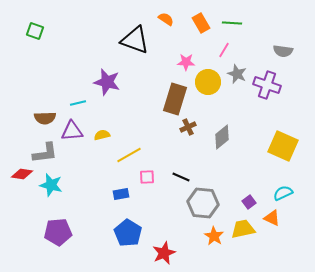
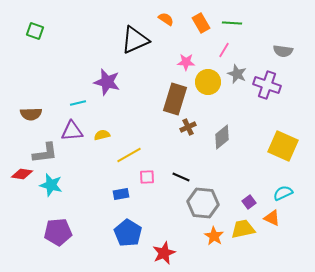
black triangle: rotated 44 degrees counterclockwise
brown semicircle: moved 14 px left, 4 px up
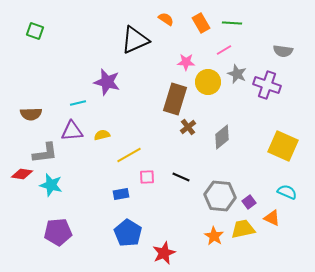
pink line: rotated 28 degrees clockwise
brown cross: rotated 14 degrees counterclockwise
cyan semicircle: moved 4 px right, 1 px up; rotated 48 degrees clockwise
gray hexagon: moved 17 px right, 7 px up
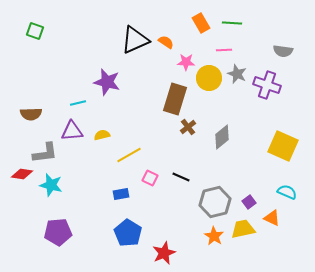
orange semicircle: moved 23 px down
pink line: rotated 28 degrees clockwise
yellow circle: moved 1 px right, 4 px up
pink square: moved 3 px right, 1 px down; rotated 28 degrees clockwise
gray hexagon: moved 5 px left, 6 px down; rotated 20 degrees counterclockwise
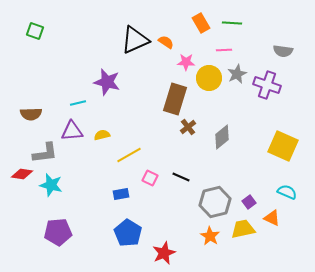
gray star: rotated 24 degrees clockwise
orange star: moved 4 px left
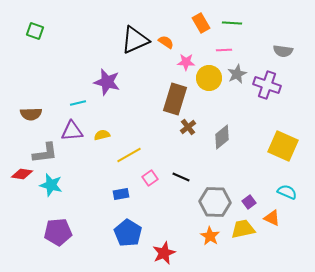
pink square: rotated 28 degrees clockwise
gray hexagon: rotated 16 degrees clockwise
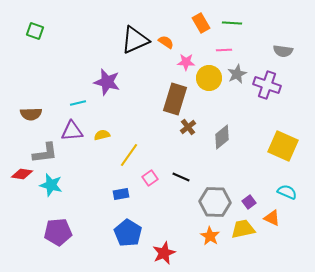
yellow line: rotated 25 degrees counterclockwise
